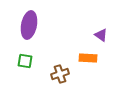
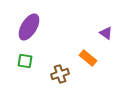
purple ellipse: moved 2 px down; rotated 20 degrees clockwise
purple triangle: moved 5 px right, 2 px up
orange rectangle: rotated 36 degrees clockwise
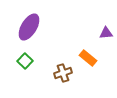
purple triangle: rotated 40 degrees counterclockwise
green square: rotated 35 degrees clockwise
brown cross: moved 3 px right, 1 px up
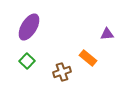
purple triangle: moved 1 px right, 1 px down
green square: moved 2 px right
brown cross: moved 1 px left, 1 px up
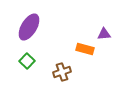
purple triangle: moved 3 px left
orange rectangle: moved 3 px left, 9 px up; rotated 24 degrees counterclockwise
